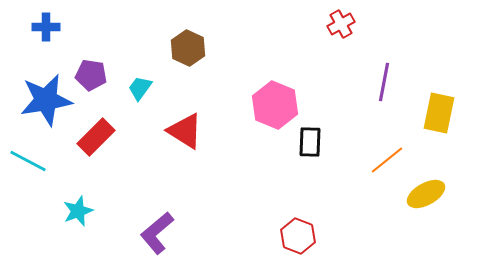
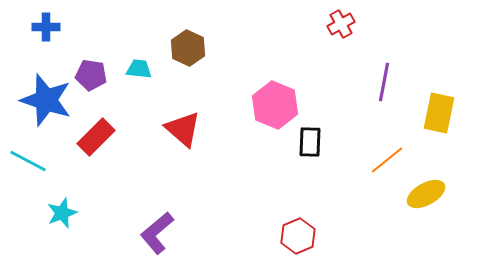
cyan trapezoid: moved 1 px left, 19 px up; rotated 60 degrees clockwise
blue star: rotated 28 degrees clockwise
red triangle: moved 2 px left, 2 px up; rotated 9 degrees clockwise
cyan star: moved 16 px left, 2 px down
red hexagon: rotated 16 degrees clockwise
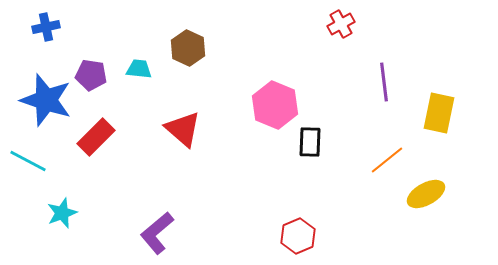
blue cross: rotated 12 degrees counterclockwise
purple line: rotated 18 degrees counterclockwise
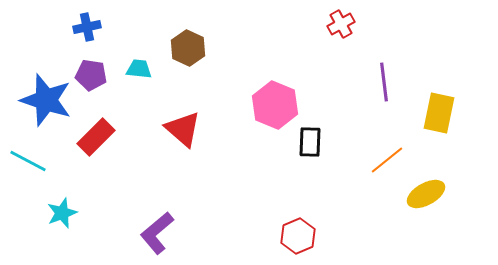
blue cross: moved 41 px right
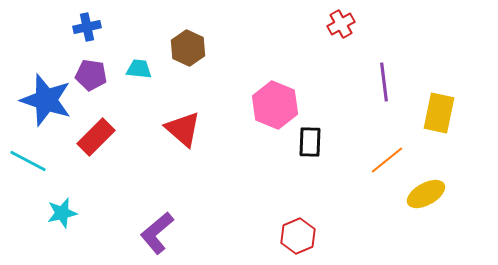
cyan star: rotated 8 degrees clockwise
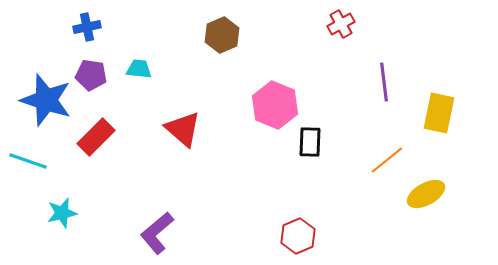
brown hexagon: moved 34 px right, 13 px up; rotated 12 degrees clockwise
cyan line: rotated 9 degrees counterclockwise
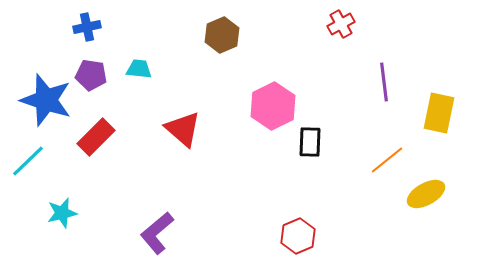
pink hexagon: moved 2 px left, 1 px down; rotated 12 degrees clockwise
cyan line: rotated 63 degrees counterclockwise
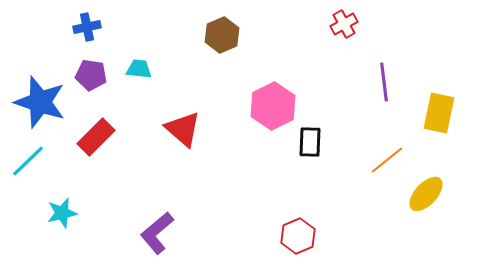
red cross: moved 3 px right
blue star: moved 6 px left, 2 px down
yellow ellipse: rotated 18 degrees counterclockwise
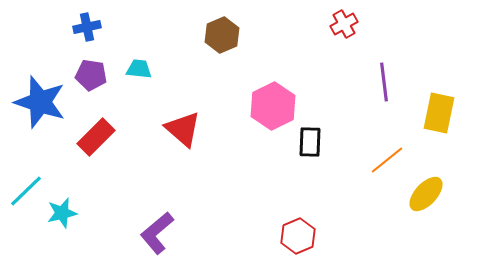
cyan line: moved 2 px left, 30 px down
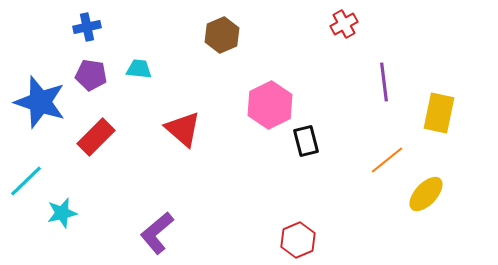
pink hexagon: moved 3 px left, 1 px up
black rectangle: moved 4 px left, 1 px up; rotated 16 degrees counterclockwise
cyan line: moved 10 px up
red hexagon: moved 4 px down
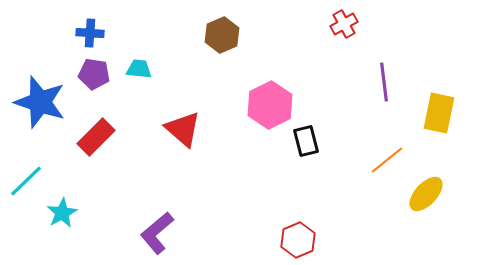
blue cross: moved 3 px right, 6 px down; rotated 16 degrees clockwise
purple pentagon: moved 3 px right, 1 px up
cyan star: rotated 16 degrees counterclockwise
